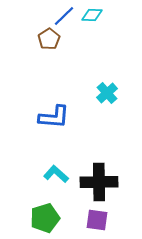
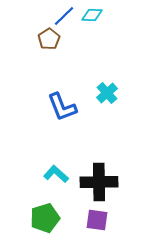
blue L-shape: moved 8 px right, 10 px up; rotated 64 degrees clockwise
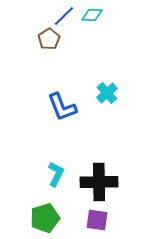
cyan L-shape: rotated 75 degrees clockwise
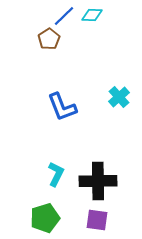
cyan cross: moved 12 px right, 4 px down
black cross: moved 1 px left, 1 px up
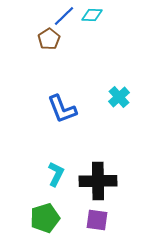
blue L-shape: moved 2 px down
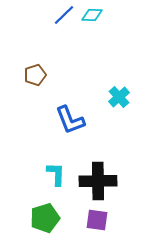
blue line: moved 1 px up
brown pentagon: moved 14 px left, 36 px down; rotated 15 degrees clockwise
blue L-shape: moved 8 px right, 11 px down
cyan L-shape: rotated 25 degrees counterclockwise
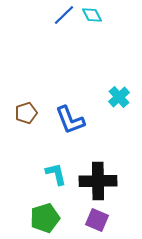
cyan diamond: rotated 60 degrees clockwise
brown pentagon: moved 9 px left, 38 px down
cyan L-shape: rotated 15 degrees counterclockwise
purple square: rotated 15 degrees clockwise
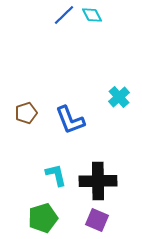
cyan L-shape: moved 1 px down
green pentagon: moved 2 px left
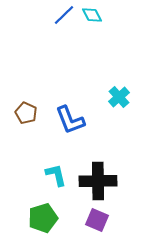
brown pentagon: rotated 30 degrees counterclockwise
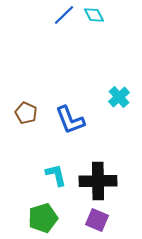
cyan diamond: moved 2 px right
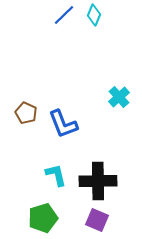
cyan diamond: rotated 50 degrees clockwise
blue L-shape: moved 7 px left, 4 px down
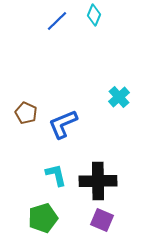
blue line: moved 7 px left, 6 px down
blue L-shape: rotated 88 degrees clockwise
purple square: moved 5 px right
